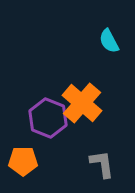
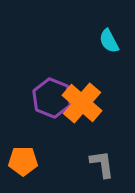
purple hexagon: moved 4 px right, 20 px up
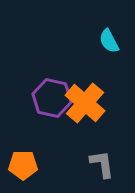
purple hexagon: rotated 9 degrees counterclockwise
orange cross: moved 3 px right
orange pentagon: moved 4 px down
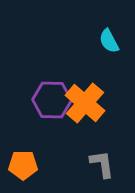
purple hexagon: moved 2 px down; rotated 12 degrees counterclockwise
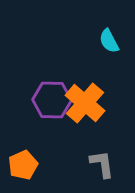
orange pentagon: rotated 24 degrees counterclockwise
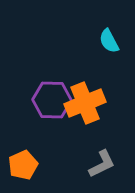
orange cross: rotated 27 degrees clockwise
gray L-shape: rotated 72 degrees clockwise
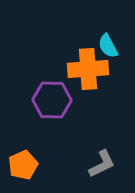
cyan semicircle: moved 1 px left, 5 px down
orange cross: moved 3 px right, 34 px up; rotated 18 degrees clockwise
